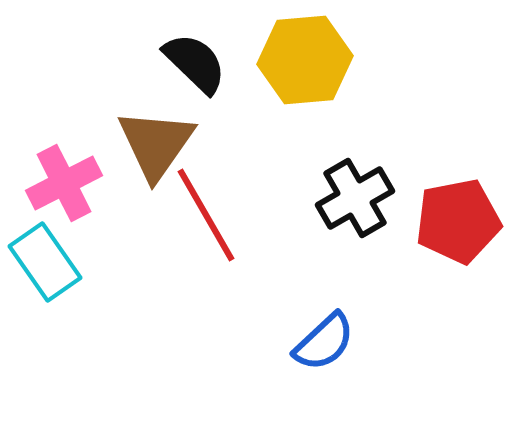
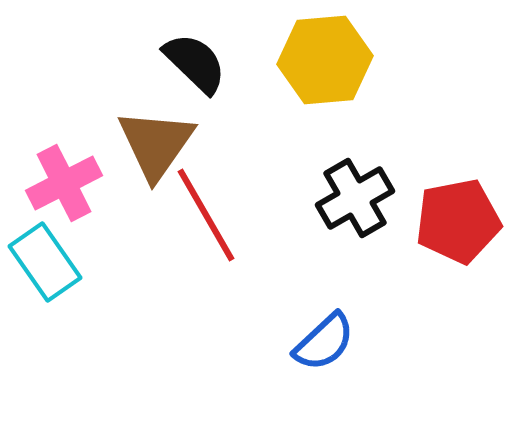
yellow hexagon: moved 20 px right
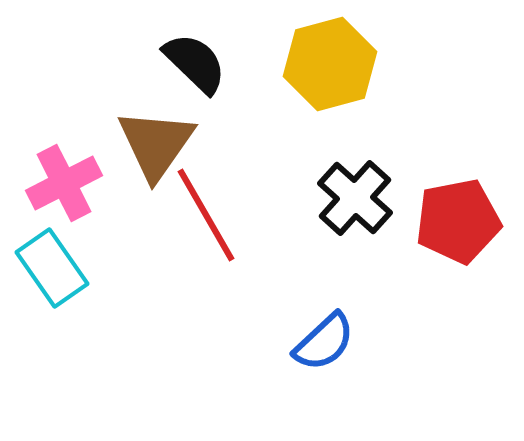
yellow hexagon: moved 5 px right, 4 px down; rotated 10 degrees counterclockwise
black cross: rotated 18 degrees counterclockwise
cyan rectangle: moved 7 px right, 6 px down
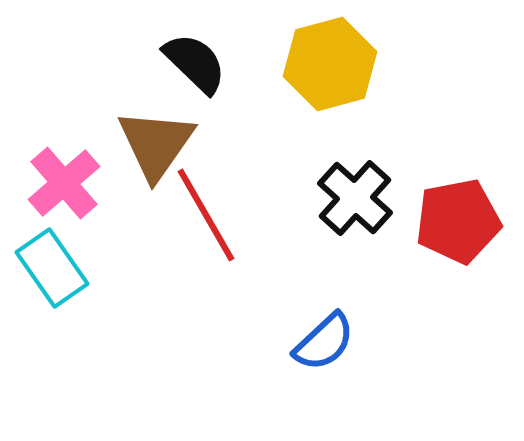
pink cross: rotated 14 degrees counterclockwise
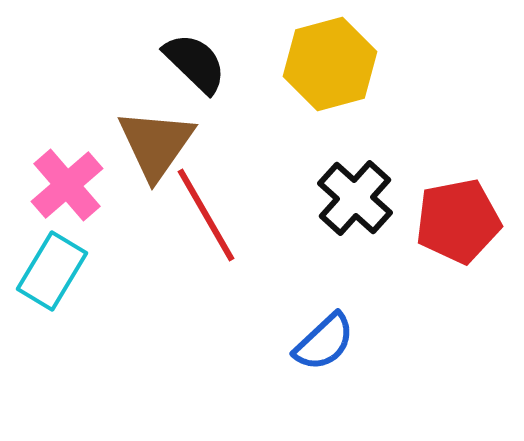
pink cross: moved 3 px right, 2 px down
cyan rectangle: moved 3 px down; rotated 66 degrees clockwise
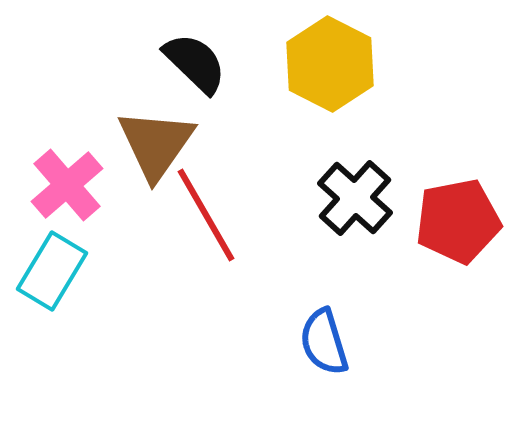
yellow hexagon: rotated 18 degrees counterclockwise
blue semicircle: rotated 116 degrees clockwise
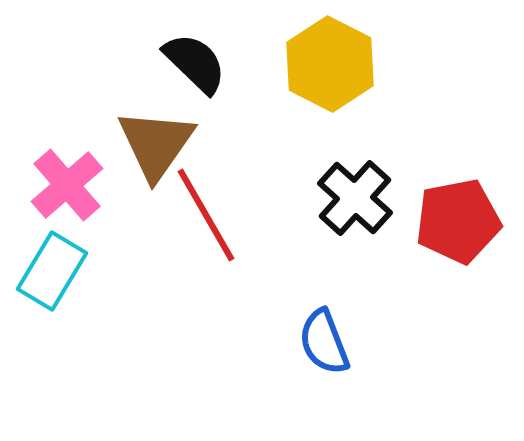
blue semicircle: rotated 4 degrees counterclockwise
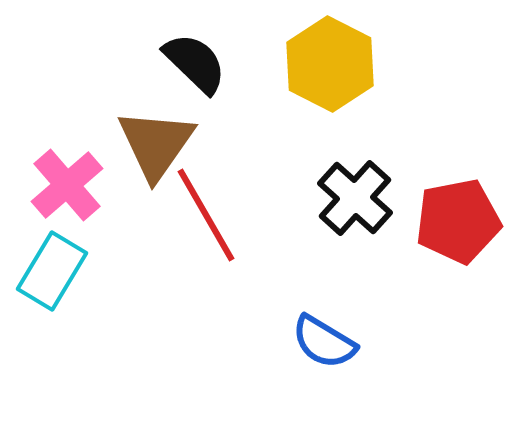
blue semicircle: rotated 38 degrees counterclockwise
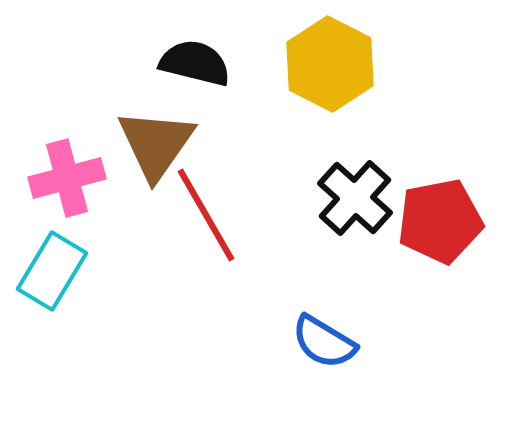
black semicircle: rotated 30 degrees counterclockwise
pink cross: moved 7 px up; rotated 26 degrees clockwise
red pentagon: moved 18 px left
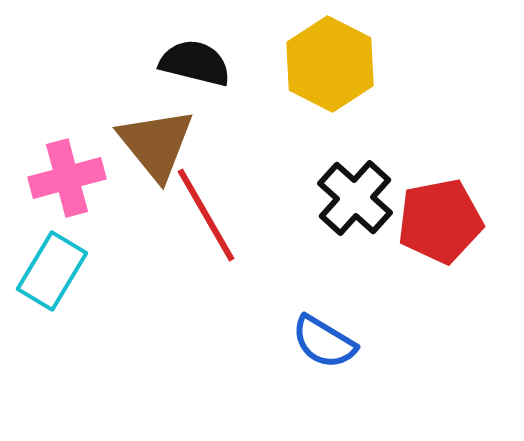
brown triangle: rotated 14 degrees counterclockwise
